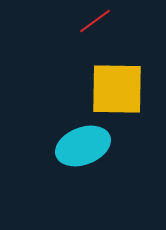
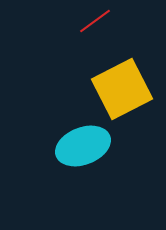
yellow square: moved 5 px right; rotated 28 degrees counterclockwise
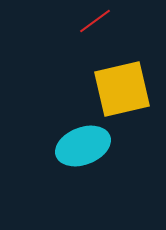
yellow square: rotated 14 degrees clockwise
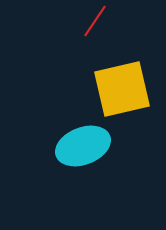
red line: rotated 20 degrees counterclockwise
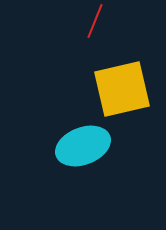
red line: rotated 12 degrees counterclockwise
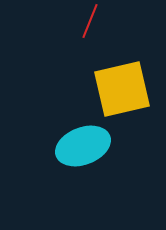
red line: moved 5 px left
